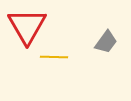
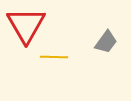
red triangle: moved 1 px left, 1 px up
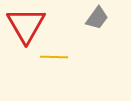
gray trapezoid: moved 9 px left, 24 px up
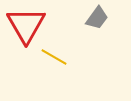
yellow line: rotated 28 degrees clockwise
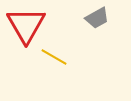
gray trapezoid: rotated 25 degrees clockwise
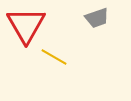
gray trapezoid: rotated 10 degrees clockwise
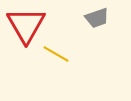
yellow line: moved 2 px right, 3 px up
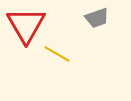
yellow line: moved 1 px right
